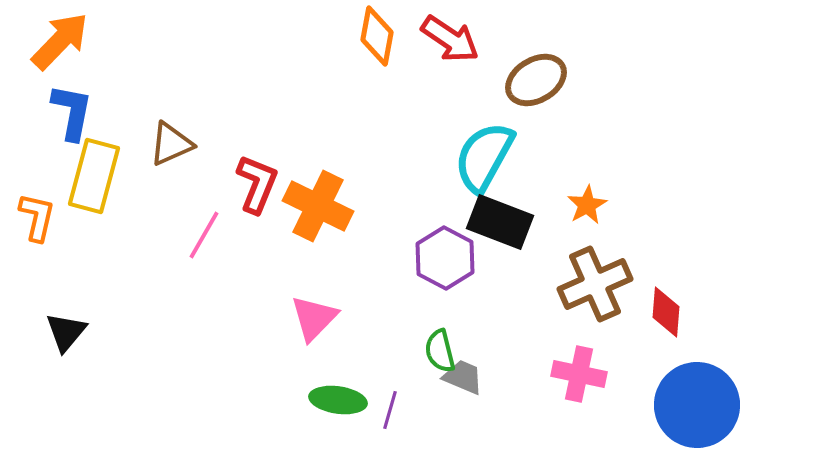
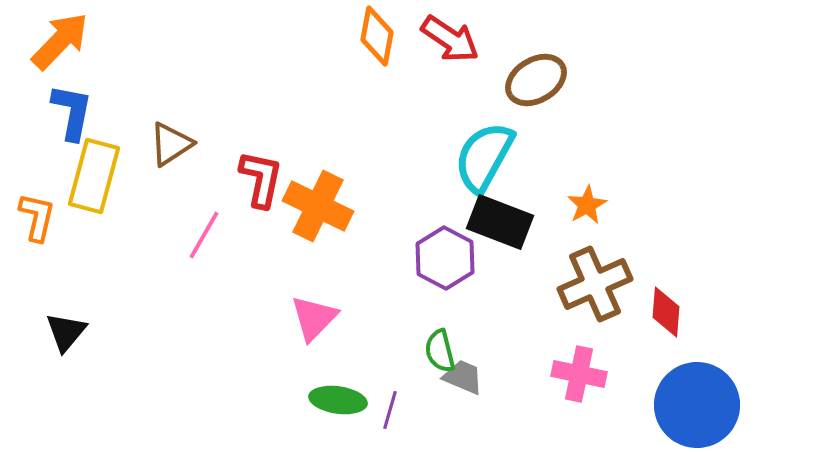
brown triangle: rotated 9 degrees counterclockwise
red L-shape: moved 4 px right, 5 px up; rotated 10 degrees counterclockwise
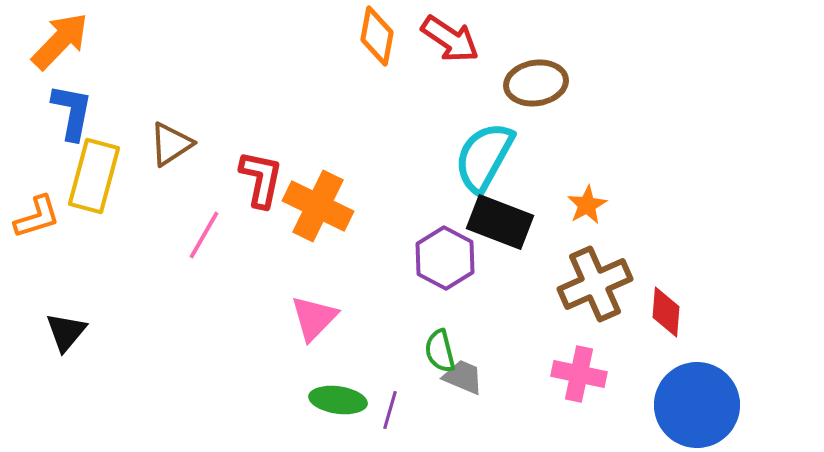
brown ellipse: moved 3 px down; rotated 22 degrees clockwise
orange L-shape: rotated 60 degrees clockwise
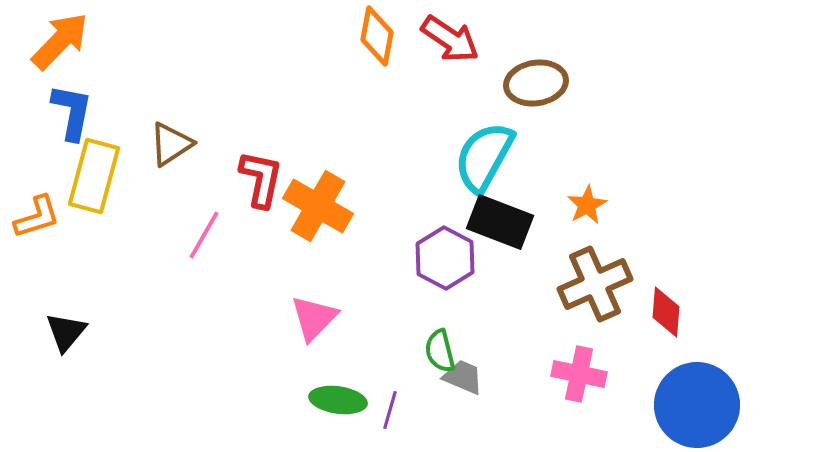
orange cross: rotated 4 degrees clockwise
